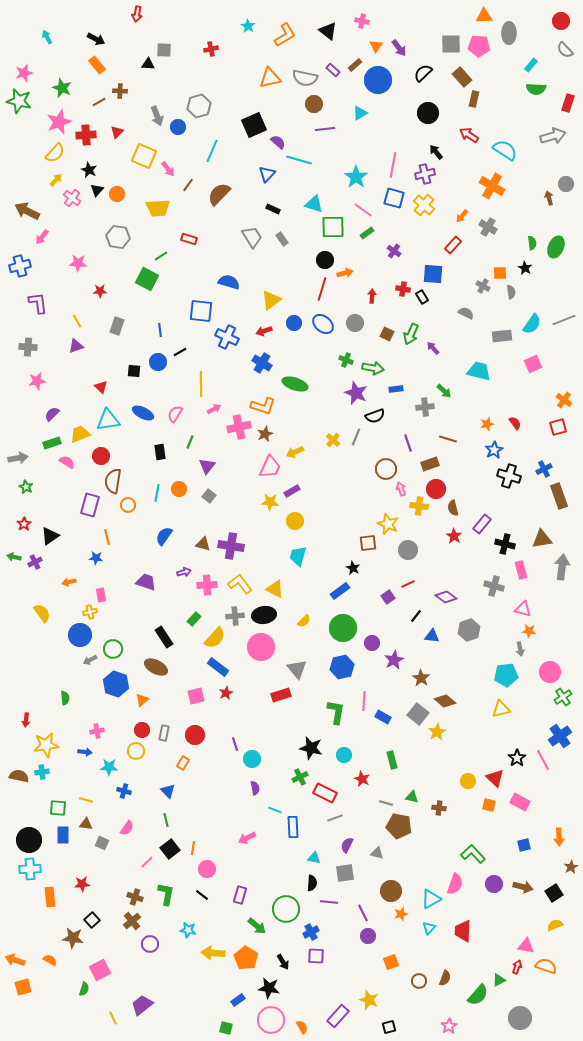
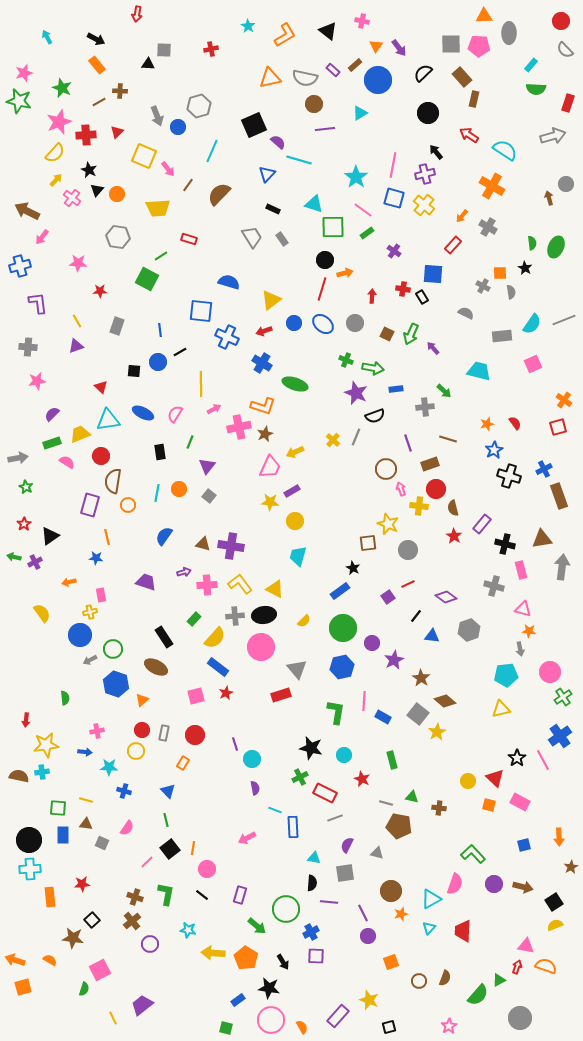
black square at (554, 893): moved 9 px down
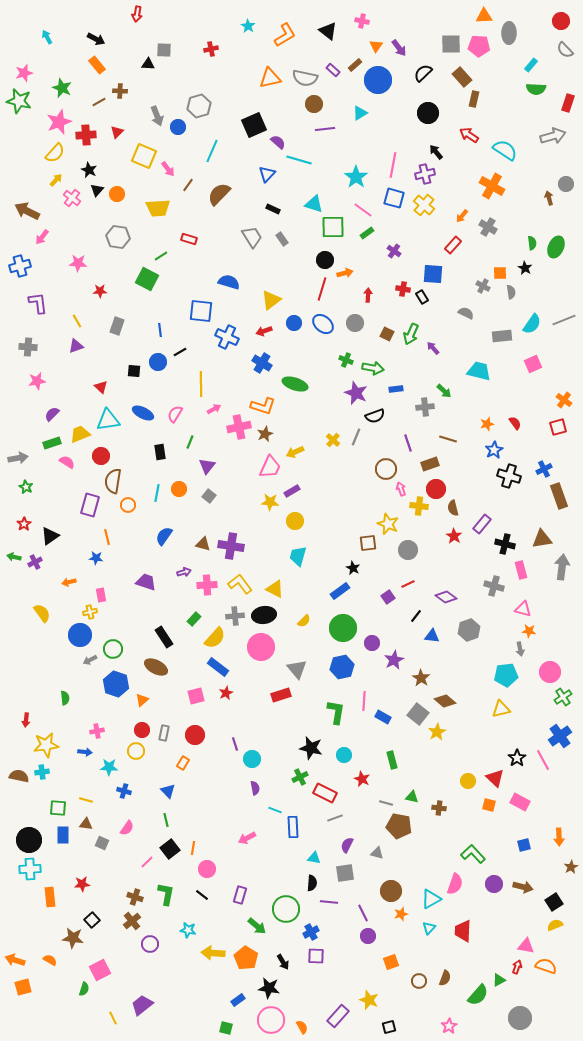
red arrow at (372, 296): moved 4 px left, 1 px up
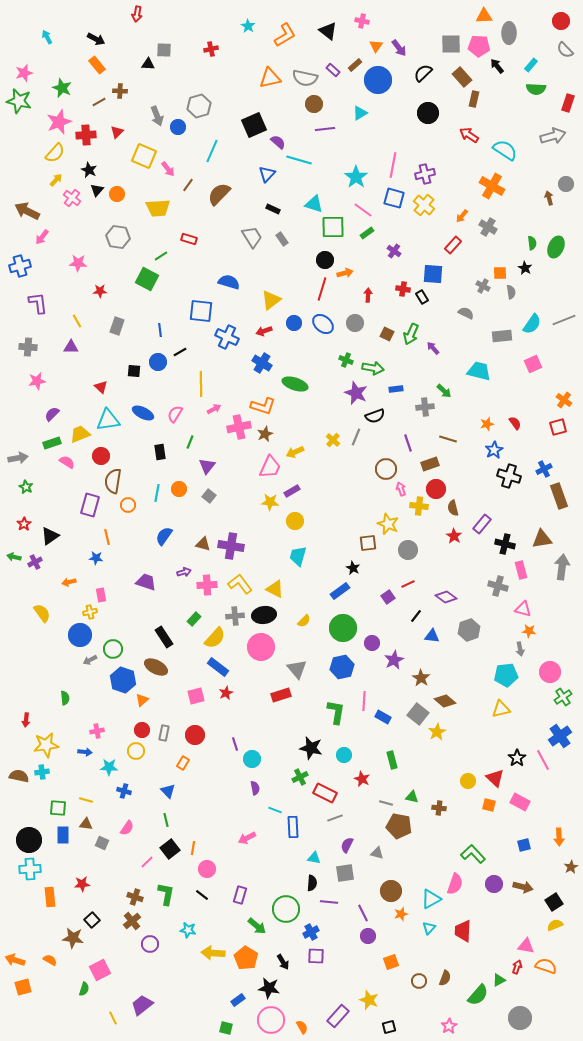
black arrow at (436, 152): moved 61 px right, 86 px up
purple triangle at (76, 346): moved 5 px left, 1 px down; rotated 21 degrees clockwise
gray cross at (494, 586): moved 4 px right
blue hexagon at (116, 684): moved 7 px right, 4 px up
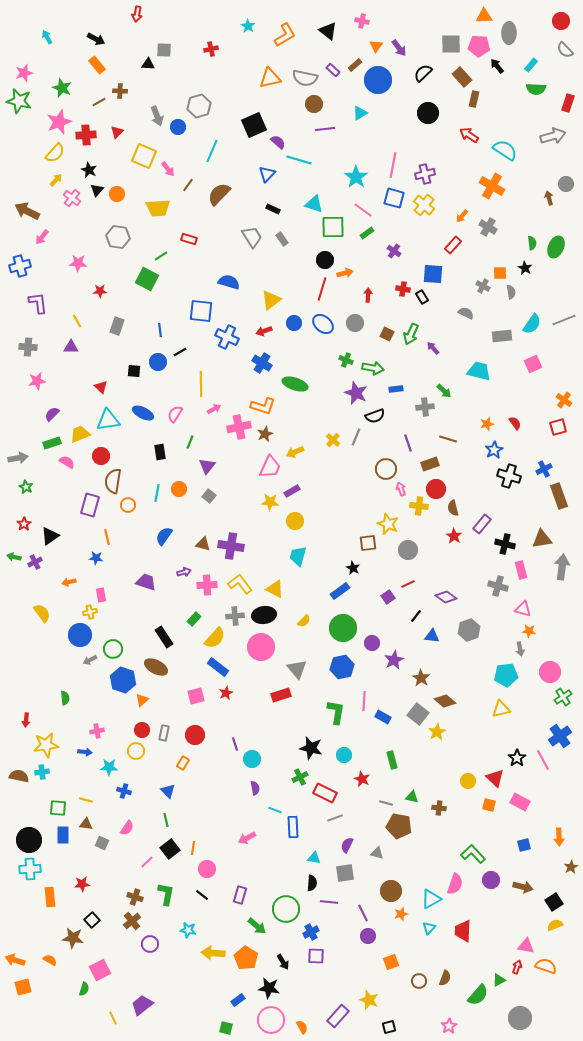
purple circle at (494, 884): moved 3 px left, 4 px up
